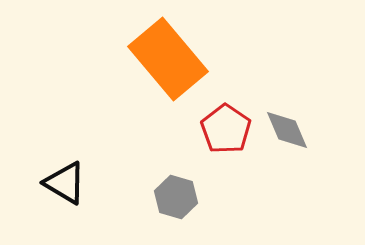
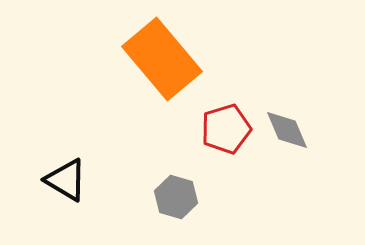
orange rectangle: moved 6 px left
red pentagon: rotated 21 degrees clockwise
black triangle: moved 1 px right, 3 px up
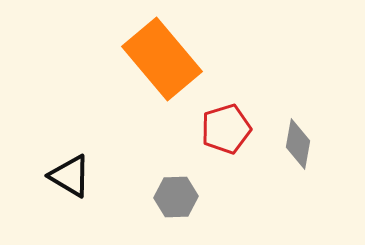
gray diamond: moved 11 px right, 14 px down; rotated 33 degrees clockwise
black triangle: moved 4 px right, 4 px up
gray hexagon: rotated 18 degrees counterclockwise
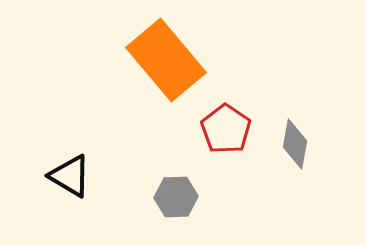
orange rectangle: moved 4 px right, 1 px down
red pentagon: rotated 21 degrees counterclockwise
gray diamond: moved 3 px left
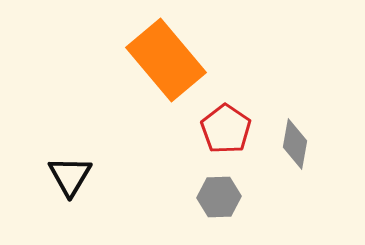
black triangle: rotated 30 degrees clockwise
gray hexagon: moved 43 px right
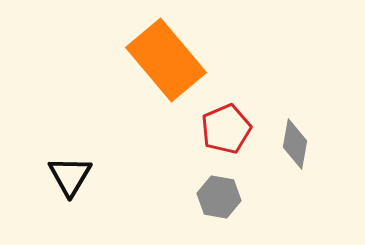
red pentagon: rotated 15 degrees clockwise
gray hexagon: rotated 12 degrees clockwise
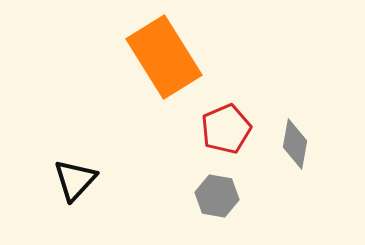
orange rectangle: moved 2 px left, 3 px up; rotated 8 degrees clockwise
black triangle: moved 5 px right, 4 px down; rotated 12 degrees clockwise
gray hexagon: moved 2 px left, 1 px up
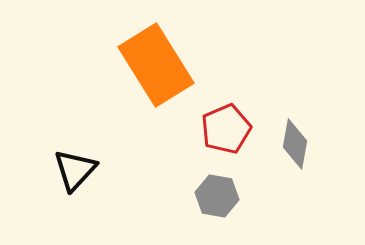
orange rectangle: moved 8 px left, 8 px down
black triangle: moved 10 px up
